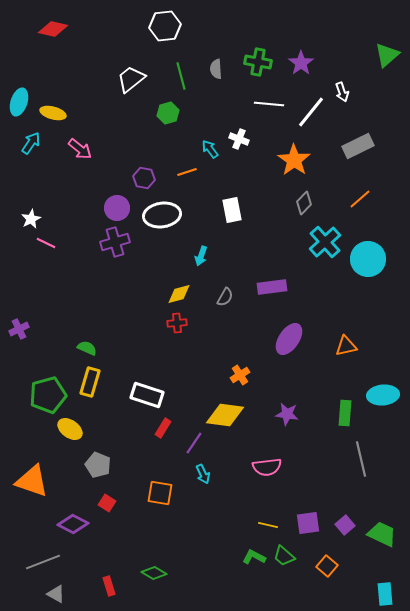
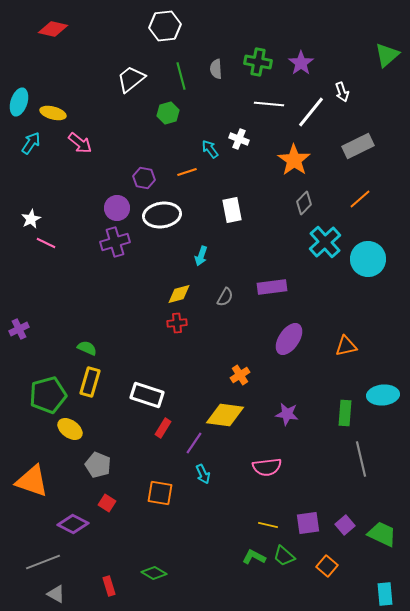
pink arrow at (80, 149): moved 6 px up
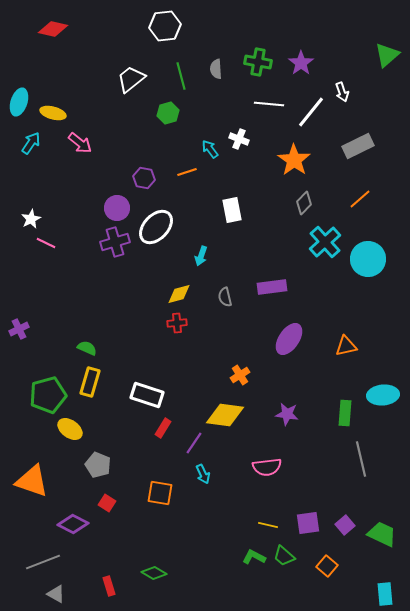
white ellipse at (162, 215): moved 6 px left, 12 px down; rotated 39 degrees counterclockwise
gray semicircle at (225, 297): rotated 138 degrees clockwise
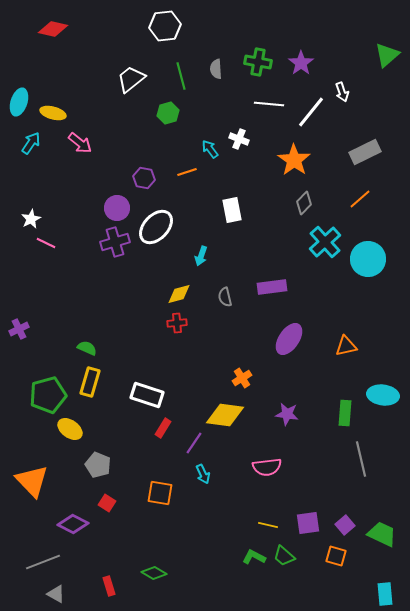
gray rectangle at (358, 146): moved 7 px right, 6 px down
orange cross at (240, 375): moved 2 px right, 3 px down
cyan ellipse at (383, 395): rotated 12 degrees clockwise
orange triangle at (32, 481): rotated 27 degrees clockwise
orange square at (327, 566): moved 9 px right, 10 px up; rotated 25 degrees counterclockwise
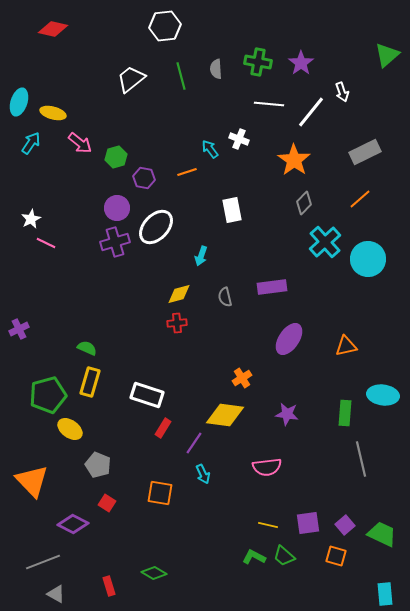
green hexagon at (168, 113): moved 52 px left, 44 px down
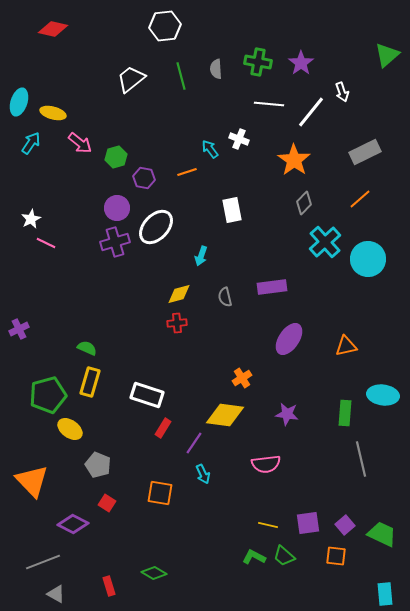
pink semicircle at (267, 467): moved 1 px left, 3 px up
orange square at (336, 556): rotated 10 degrees counterclockwise
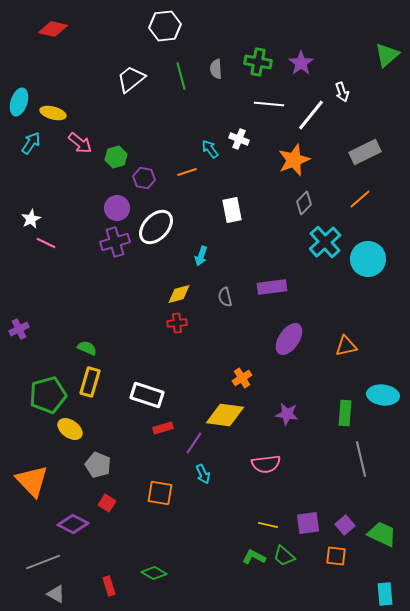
white line at (311, 112): moved 3 px down
orange star at (294, 160): rotated 16 degrees clockwise
red rectangle at (163, 428): rotated 42 degrees clockwise
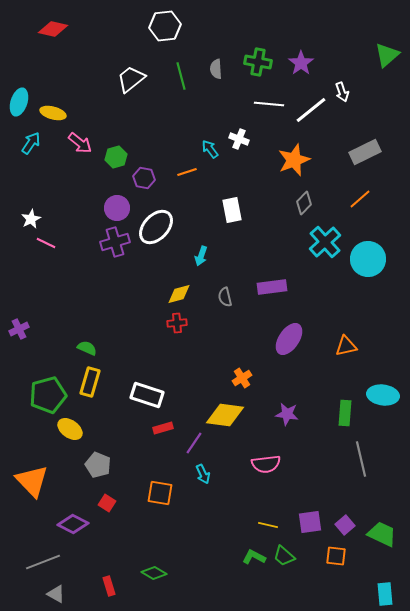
white line at (311, 115): moved 5 px up; rotated 12 degrees clockwise
purple square at (308, 523): moved 2 px right, 1 px up
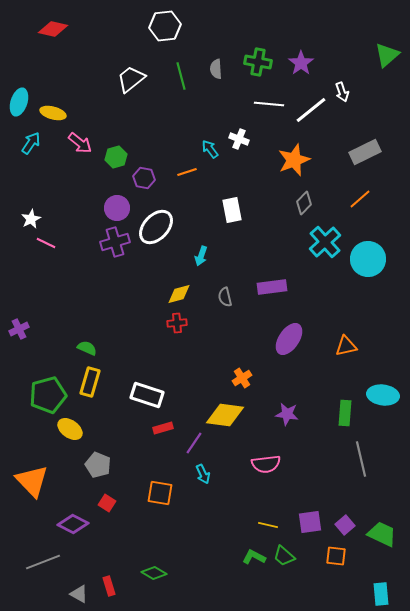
gray triangle at (56, 594): moved 23 px right
cyan rectangle at (385, 594): moved 4 px left
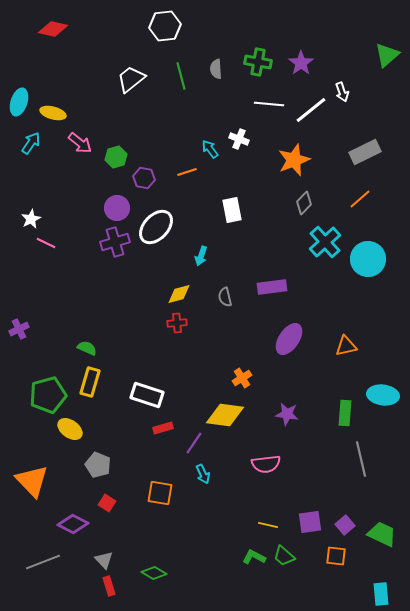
gray triangle at (79, 594): moved 25 px right, 34 px up; rotated 18 degrees clockwise
